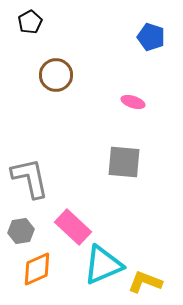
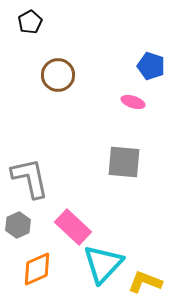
blue pentagon: moved 29 px down
brown circle: moved 2 px right
gray hexagon: moved 3 px left, 6 px up; rotated 15 degrees counterclockwise
cyan triangle: moved 1 px up; rotated 24 degrees counterclockwise
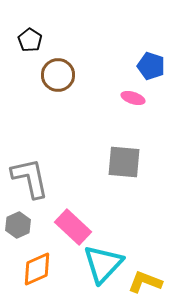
black pentagon: moved 18 px down; rotated 10 degrees counterclockwise
pink ellipse: moved 4 px up
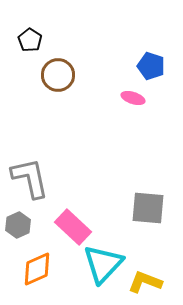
gray square: moved 24 px right, 46 px down
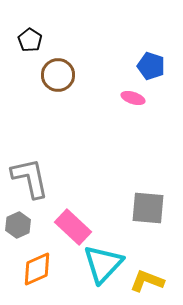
yellow L-shape: moved 2 px right, 1 px up
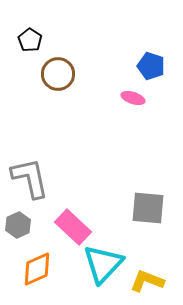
brown circle: moved 1 px up
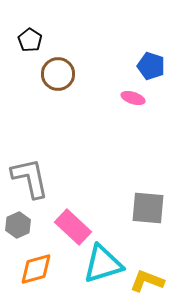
cyan triangle: rotated 30 degrees clockwise
orange diamond: moved 1 px left; rotated 9 degrees clockwise
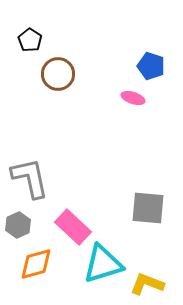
orange diamond: moved 5 px up
yellow L-shape: moved 3 px down
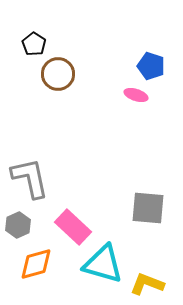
black pentagon: moved 4 px right, 4 px down
pink ellipse: moved 3 px right, 3 px up
cyan triangle: rotated 33 degrees clockwise
